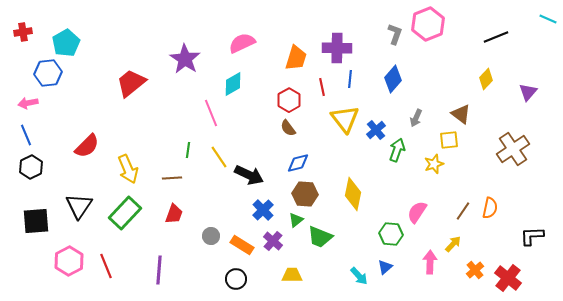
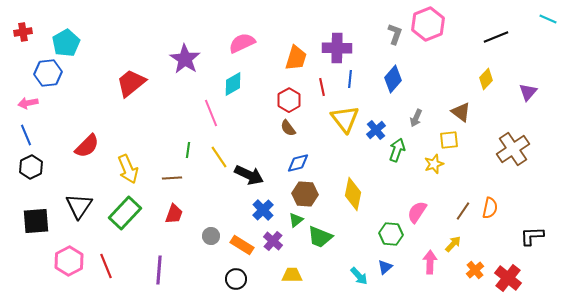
brown triangle at (461, 114): moved 2 px up
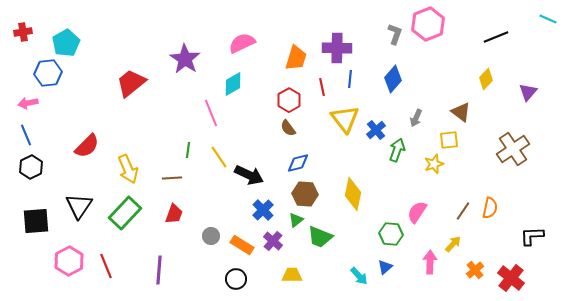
red cross at (508, 278): moved 3 px right
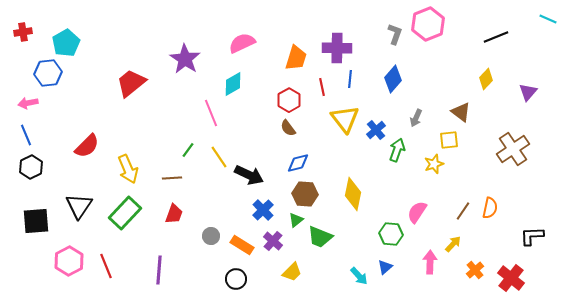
green line at (188, 150): rotated 28 degrees clockwise
yellow trapezoid at (292, 275): moved 3 px up; rotated 135 degrees clockwise
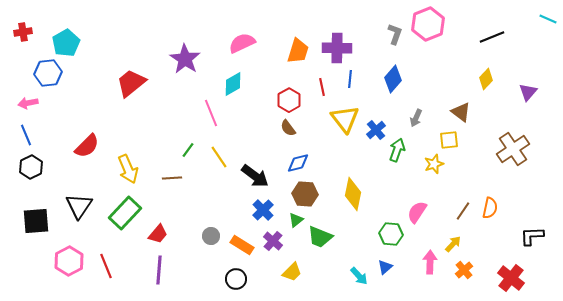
black line at (496, 37): moved 4 px left
orange trapezoid at (296, 58): moved 2 px right, 7 px up
black arrow at (249, 175): moved 6 px right, 1 px down; rotated 12 degrees clockwise
red trapezoid at (174, 214): moved 16 px left, 20 px down; rotated 20 degrees clockwise
orange cross at (475, 270): moved 11 px left
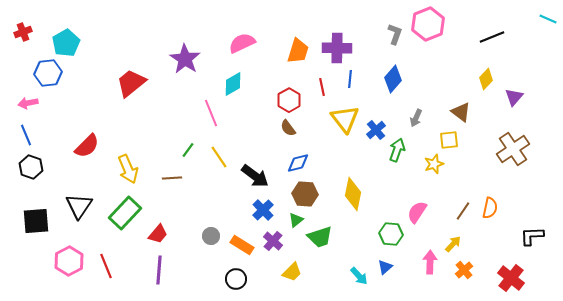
red cross at (23, 32): rotated 12 degrees counterclockwise
purple triangle at (528, 92): moved 14 px left, 5 px down
black hexagon at (31, 167): rotated 15 degrees counterclockwise
green trapezoid at (320, 237): rotated 40 degrees counterclockwise
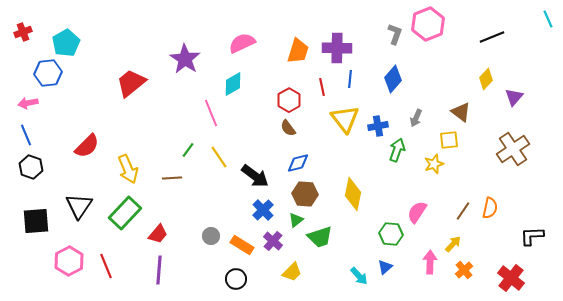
cyan line at (548, 19): rotated 42 degrees clockwise
blue cross at (376, 130): moved 2 px right, 4 px up; rotated 30 degrees clockwise
